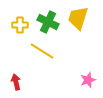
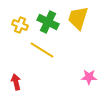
yellow cross: rotated 21 degrees clockwise
yellow line: moved 1 px up
pink star: moved 1 px right, 3 px up; rotated 21 degrees clockwise
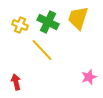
yellow line: rotated 15 degrees clockwise
pink star: rotated 21 degrees counterclockwise
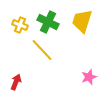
yellow trapezoid: moved 4 px right, 3 px down
red arrow: rotated 35 degrees clockwise
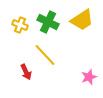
yellow trapezoid: moved 1 px up; rotated 140 degrees counterclockwise
yellow line: moved 3 px right, 5 px down
red arrow: moved 10 px right, 10 px up; rotated 133 degrees clockwise
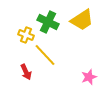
yellow cross: moved 6 px right, 10 px down
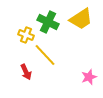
yellow trapezoid: moved 1 px left, 1 px up
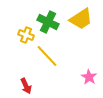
yellow line: moved 2 px right, 1 px down
red arrow: moved 14 px down
pink star: rotated 21 degrees counterclockwise
